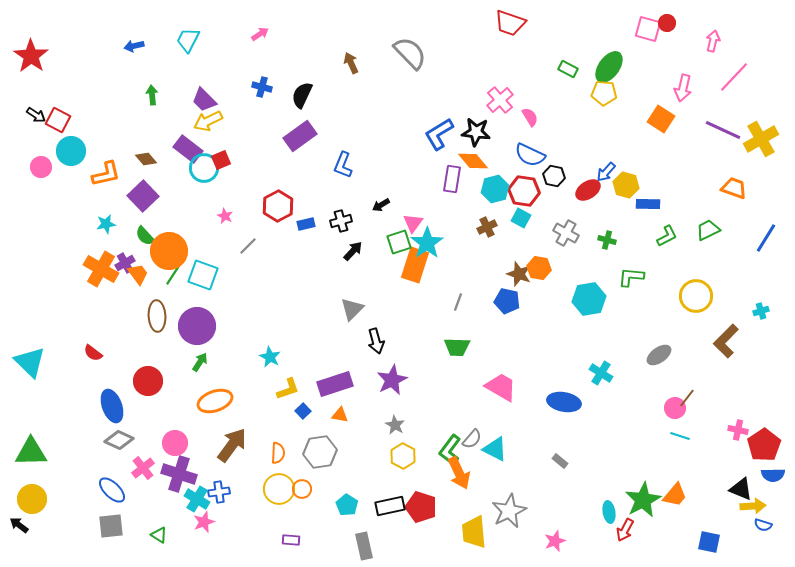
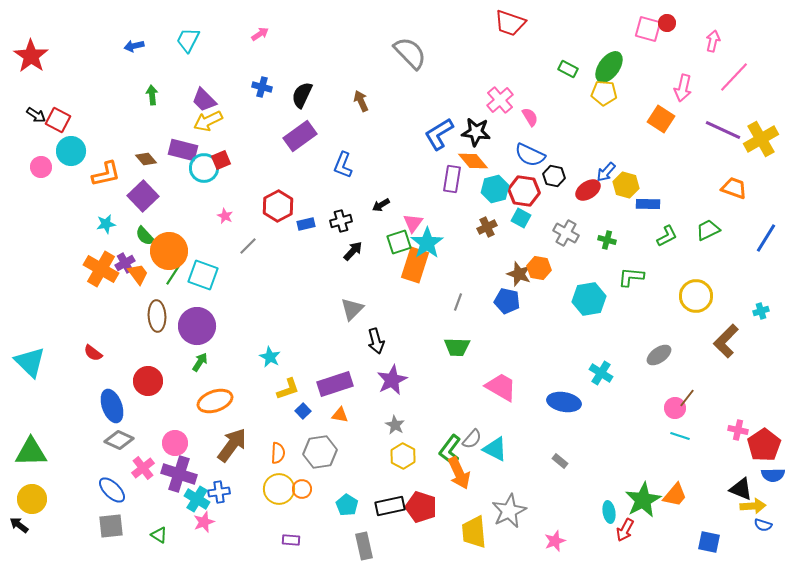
brown arrow at (351, 63): moved 10 px right, 38 px down
purple rectangle at (188, 149): moved 5 px left, 1 px down; rotated 24 degrees counterclockwise
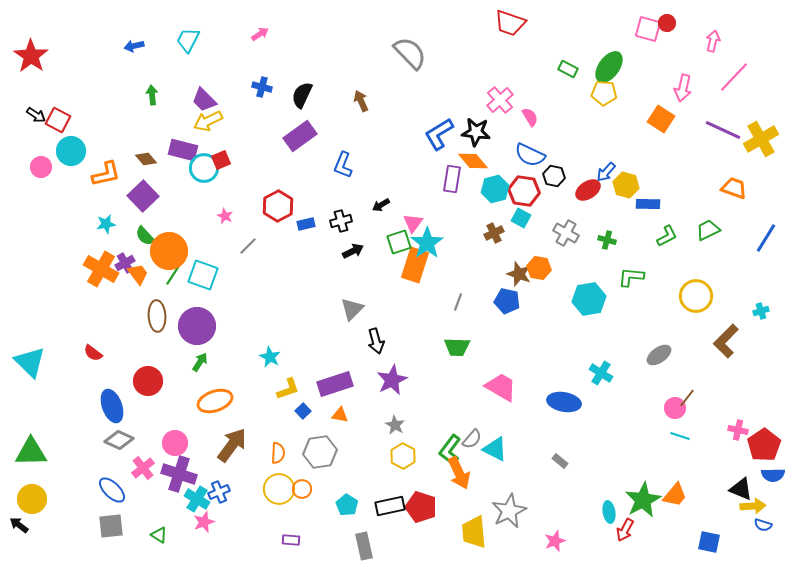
brown cross at (487, 227): moved 7 px right, 6 px down
black arrow at (353, 251): rotated 20 degrees clockwise
blue cross at (219, 492): rotated 15 degrees counterclockwise
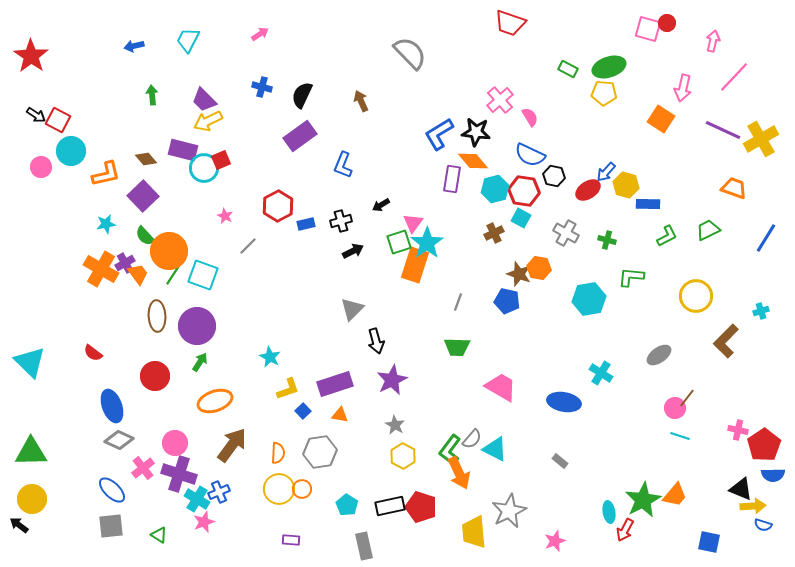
green ellipse at (609, 67): rotated 36 degrees clockwise
red circle at (148, 381): moved 7 px right, 5 px up
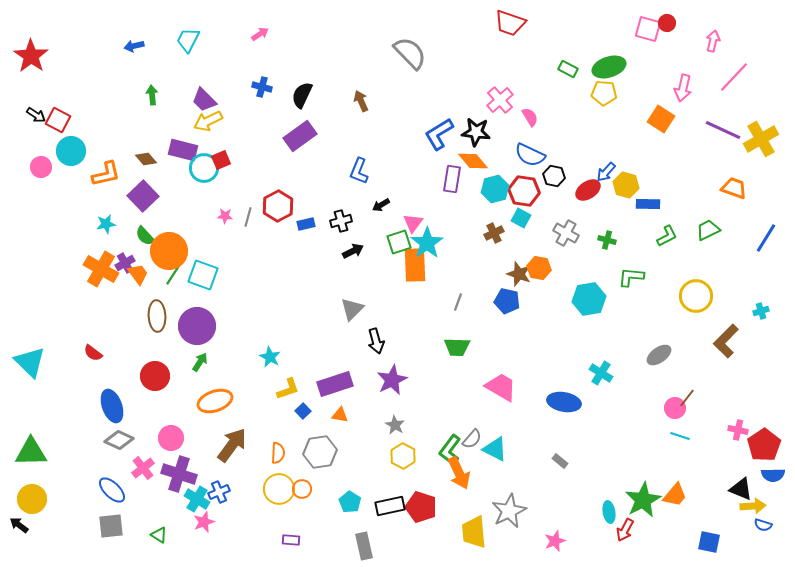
blue L-shape at (343, 165): moved 16 px right, 6 px down
pink star at (225, 216): rotated 21 degrees counterclockwise
gray line at (248, 246): moved 29 px up; rotated 30 degrees counterclockwise
orange rectangle at (415, 265): rotated 20 degrees counterclockwise
pink circle at (175, 443): moved 4 px left, 5 px up
cyan pentagon at (347, 505): moved 3 px right, 3 px up
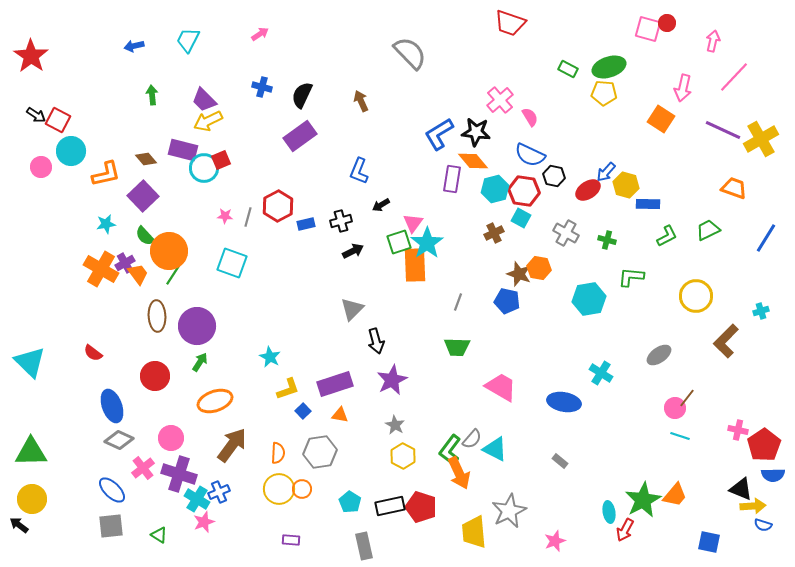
cyan square at (203, 275): moved 29 px right, 12 px up
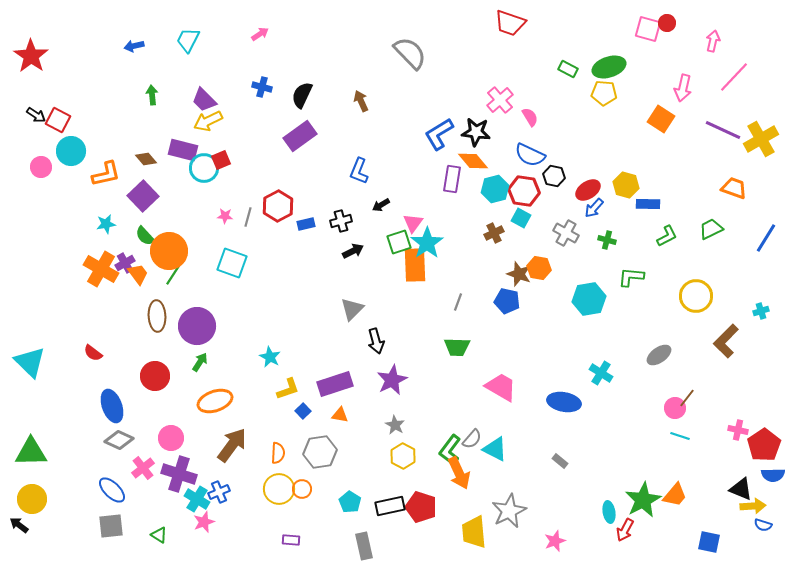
blue arrow at (606, 172): moved 12 px left, 36 px down
green trapezoid at (708, 230): moved 3 px right, 1 px up
